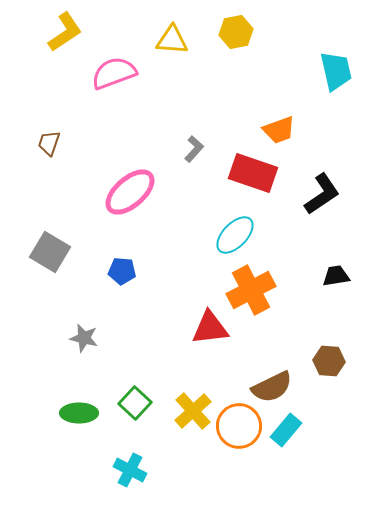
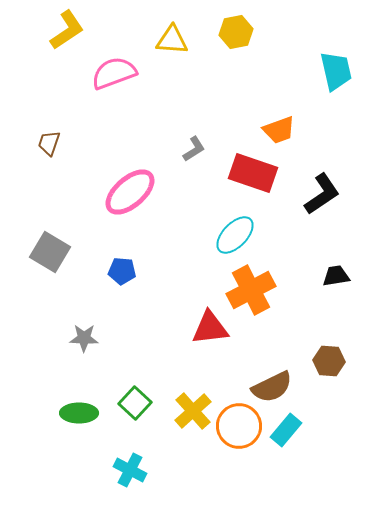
yellow L-shape: moved 2 px right, 2 px up
gray L-shape: rotated 16 degrees clockwise
gray star: rotated 12 degrees counterclockwise
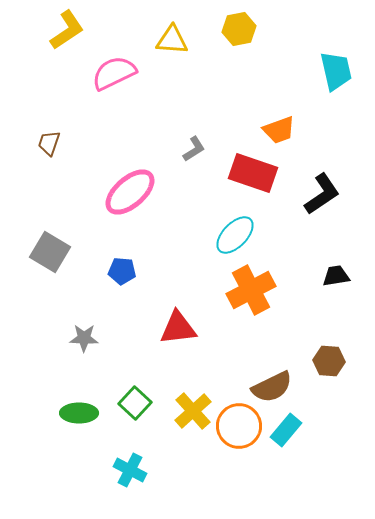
yellow hexagon: moved 3 px right, 3 px up
pink semicircle: rotated 6 degrees counterclockwise
red triangle: moved 32 px left
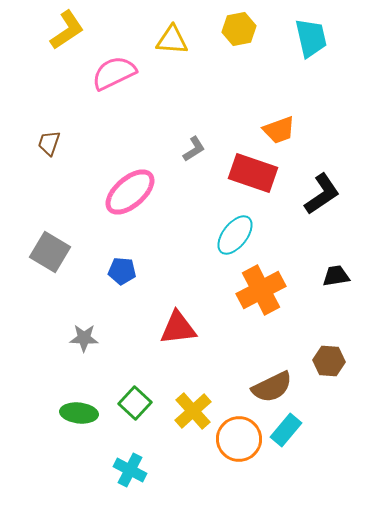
cyan trapezoid: moved 25 px left, 33 px up
cyan ellipse: rotated 6 degrees counterclockwise
orange cross: moved 10 px right
green ellipse: rotated 6 degrees clockwise
orange circle: moved 13 px down
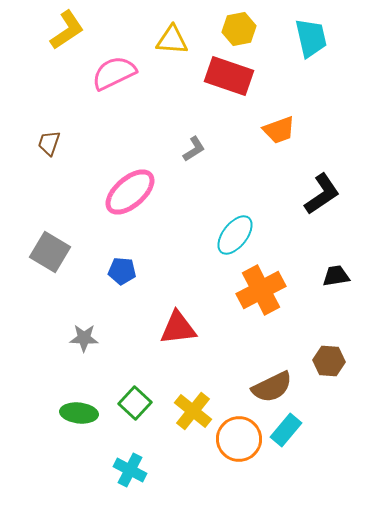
red rectangle: moved 24 px left, 97 px up
yellow cross: rotated 9 degrees counterclockwise
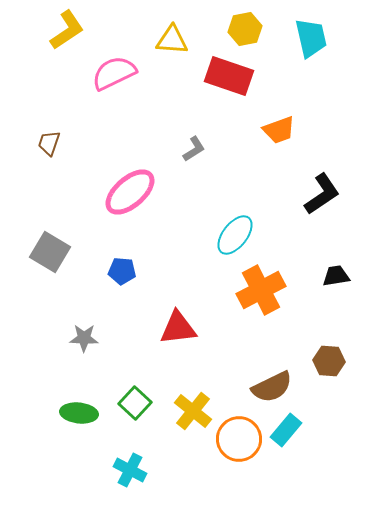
yellow hexagon: moved 6 px right
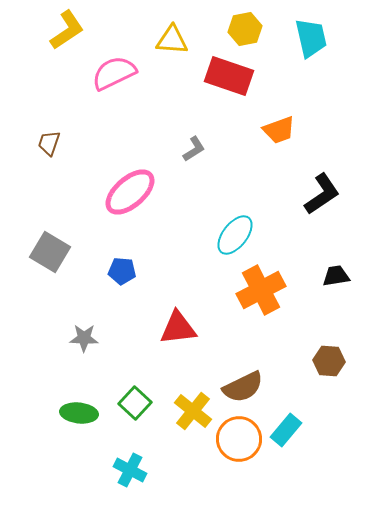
brown semicircle: moved 29 px left
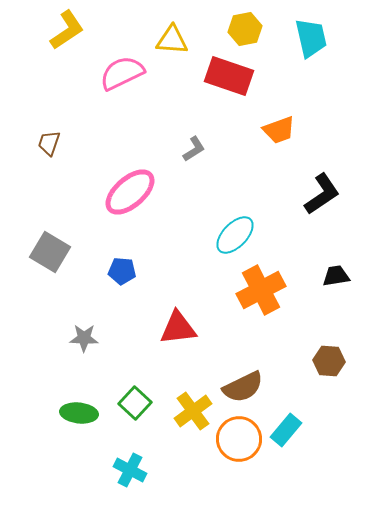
pink semicircle: moved 8 px right
cyan ellipse: rotated 6 degrees clockwise
yellow cross: rotated 15 degrees clockwise
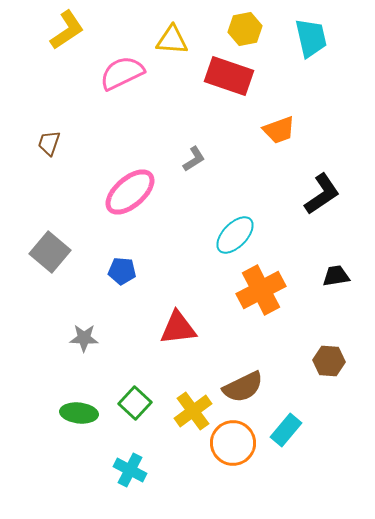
gray L-shape: moved 10 px down
gray square: rotated 9 degrees clockwise
orange circle: moved 6 px left, 4 px down
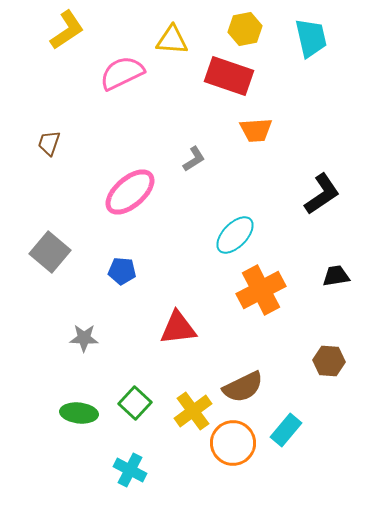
orange trapezoid: moved 23 px left; rotated 16 degrees clockwise
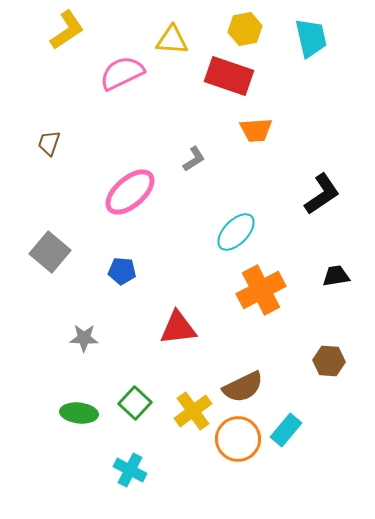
cyan ellipse: moved 1 px right, 3 px up
orange circle: moved 5 px right, 4 px up
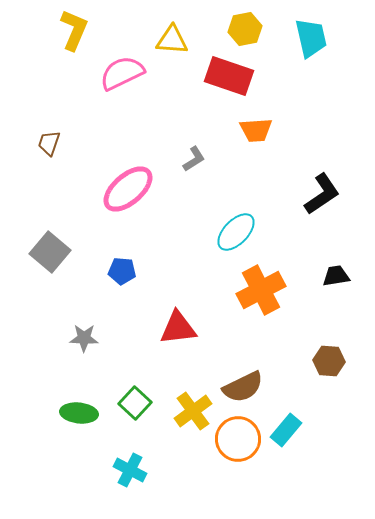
yellow L-shape: moved 7 px right; rotated 33 degrees counterclockwise
pink ellipse: moved 2 px left, 3 px up
